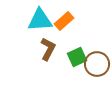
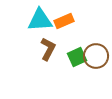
orange rectangle: rotated 18 degrees clockwise
brown circle: moved 1 px left, 8 px up
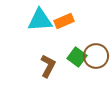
brown L-shape: moved 17 px down
green square: rotated 30 degrees counterclockwise
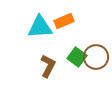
cyan triangle: moved 7 px down
brown circle: moved 1 px down
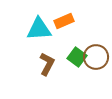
cyan triangle: moved 1 px left, 2 px down
brown L-shape: moved 1 px left, 2 px up
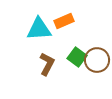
brown circle: moved 1 px right, 3 px down
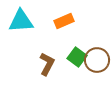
cyan triangle: moved 18 px left, 8 px up
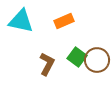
cyan triangle: rotated 16 degrees clockwise
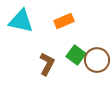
green square: moved 1 px left, 2 px up
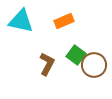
brown circle: moved 3 px left, 5 px down
